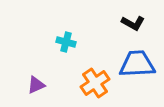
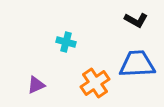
black L-shape: moved 3 px right, 3 px up
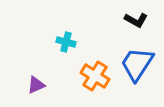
blue trapezoid: rotated 54 degrees counterclockwise
orange cross: moved 7 px up; rotated 24 degrees counterclockwise
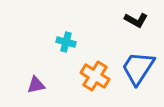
blue trapezoid: moved 1 px right, 4 px down
purple triangle: rotated 12 degrees clockwise
